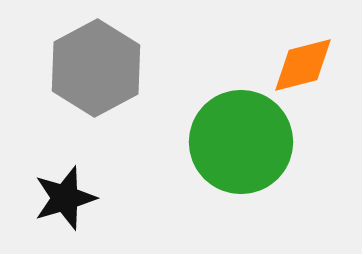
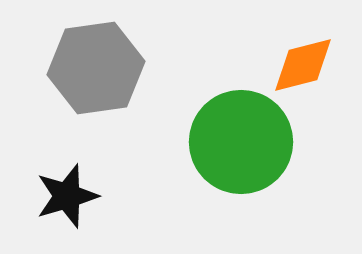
gray hexagon: rotated 20 degrees clockwise
black star: moved 2 px right, 2 px up
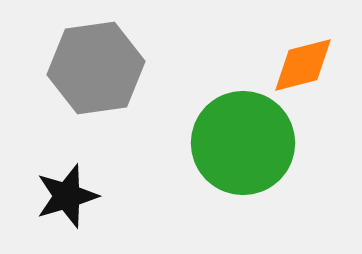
green circle: moved 2 px right, 1 px down
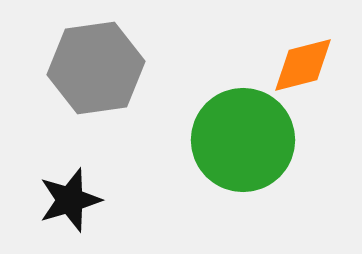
green circle: moved 3 px up
black star: moved 3 px right, 4 px down
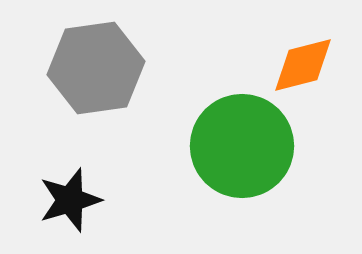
green circle: moved 1 px left, 6 px down
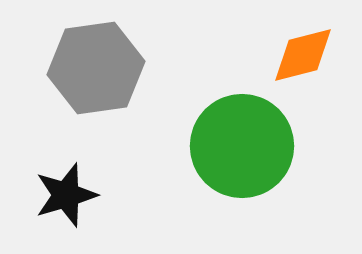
orange diamond: moved 10 px up
black star: moved 4 px left, 5 px up
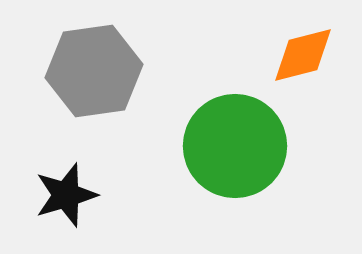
gray hexagon: moved 2 px left, 3 px down
green circle: moved 7 px left
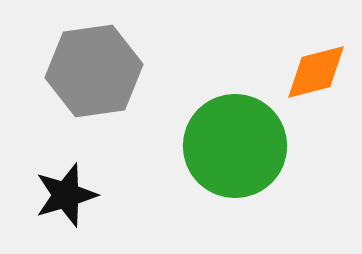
orange diamond: moved 13 px right, 17 px down
